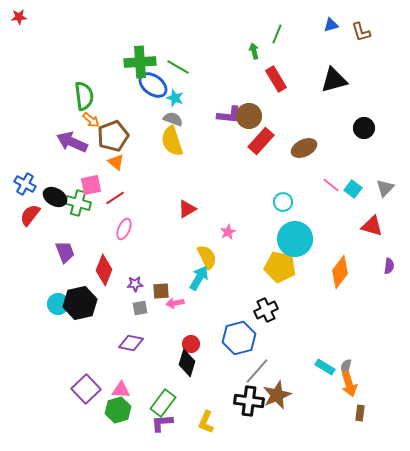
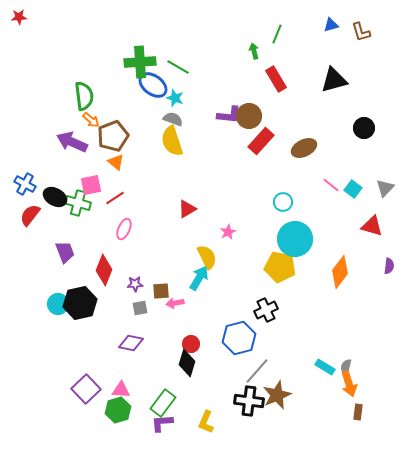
brown rectangle at (360, 413): moved 2 px left, 1 px up
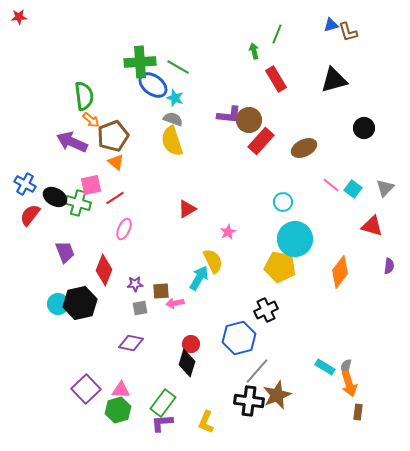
brown L-shape at (361, 32): moved 13 px left
brown circle at (249, 116): moved 4 px down
yellow semicircle at (207, 257): moved 6 px right, 4 px down
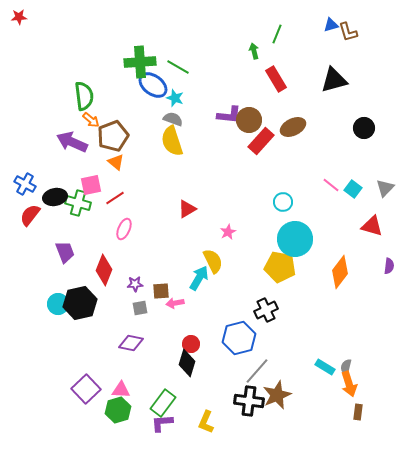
brown ellipse at (304, 148): moved 11 px left, 21 px up
black ellipse at (55, 197): rotated 40 degrees counterclockwise
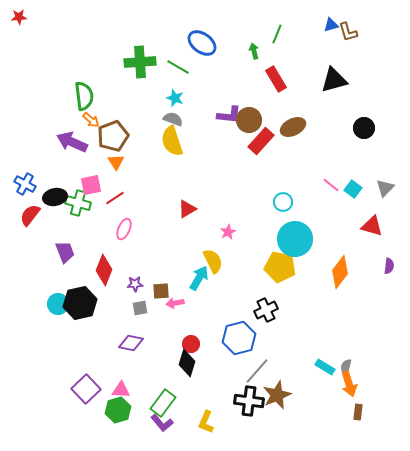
blue ellipse at (153, 85): moved 49 px right, 42 px up
orange triangle at (116, 162): rotated 18 degrees clockwise
purple L-shape at (162, 423): rotated 125 degrees counterclockwise
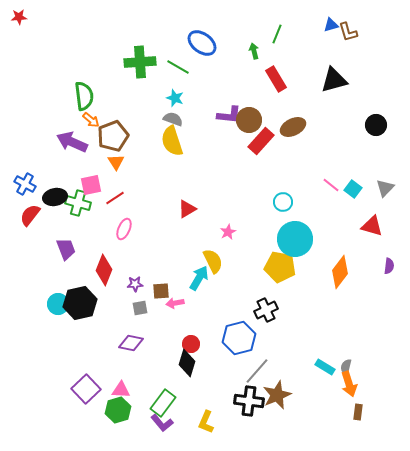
black circle at (364, 128): moved 12 px right, 3 px up
purple trapezoid at (65, 252): moved 1 px right, 3 px up
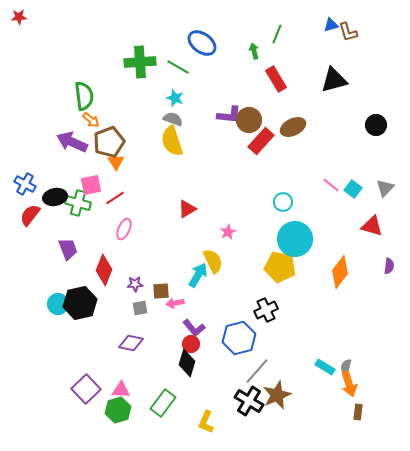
brown pentagon at (113, 136): moved 4 px left, 6 px down
purple trapezoid at (66, 249): moved 2 px right
cyan arrow at (199, 278): moved 1 px left, 3 px up
black cross at (249, 401): rotated 24 degrees clockwise
purple L-shape at (162, 423): moved 32 px right, 95 px up
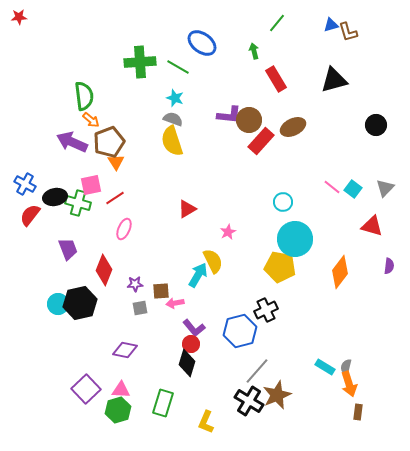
green line at (277, 34): moved 11 px up; rotated 18 degrees clockwise
pink line at (331, 185): moved 1 px right, 2 px down
blue hexagon at (239, 338): moved 1 px right, 7 px up
purple diamond at (131, 343): moved 6 px left, 7 px down
green rectangle at (163, 403): rotated 20 degrees counterclockwise
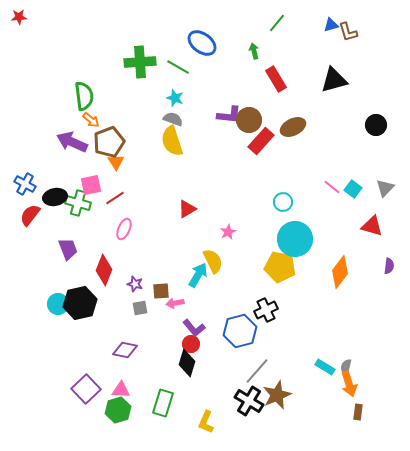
purple star at (135, 284): rotated 21 degrees clockwise
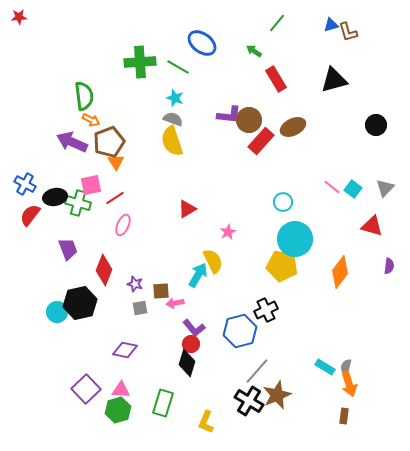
green arrow at (254, 51): rotated 42 degrees counterclockwise
orange arrow at (91, 120): rotated 12 degrees counterclockwise
pink ellipse at (124, 229): moved 1 px left, 4 px up
yellow pentagon at (280, 267): moved 2 px right, 1 px up
cyan circle at (58, 304): moved 1 px left, 8 px down
brown rectangle at (358, 412): moved 14 px left, 4 px down
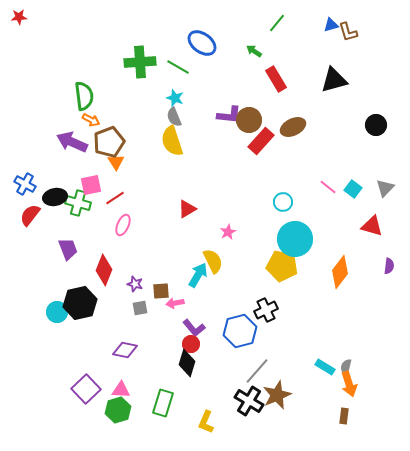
gray semicircle at (173, 119): moved 1 px right, 2 px up; rotated 132 degrees counterclockwise
pink line at (332, 187): moved 4 px left
